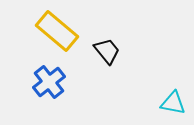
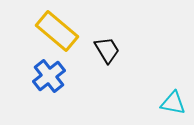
black trapezoid: moved 1 px up; rotated 8 degrees clockwise
blue cross: moved 6 px up
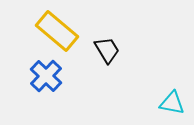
blue cross: moved 3 px left; rotated 8 degrees counterclockwise
cyan triangle: moved 1 px left
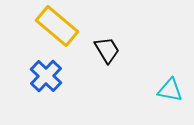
yellow rectangle: moved 5 px up
cyan triangle: moved 2 px left, 13 px up
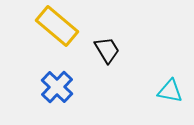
blue cross: moved 11 px right, 11 px down
cyan triangle: moved 1 px down
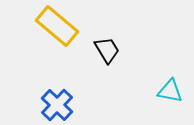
blue cross: moved 18 px down
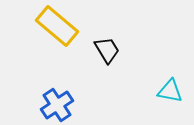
blue cross: rotated 12 degrees clockwise
